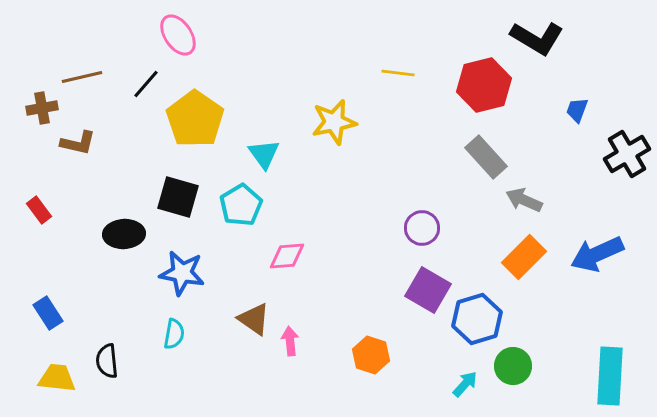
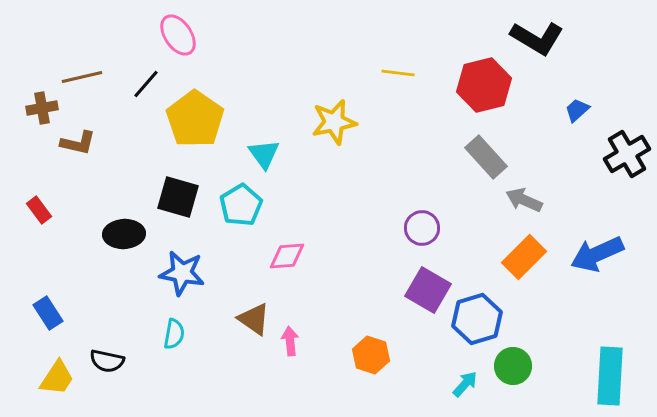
blue trapezoid: rotated 28 degrees clockwise
black semicircle: rotated 72 degrees counterclockwise
yellow trapezoid: rotated 117 degrees clockwise
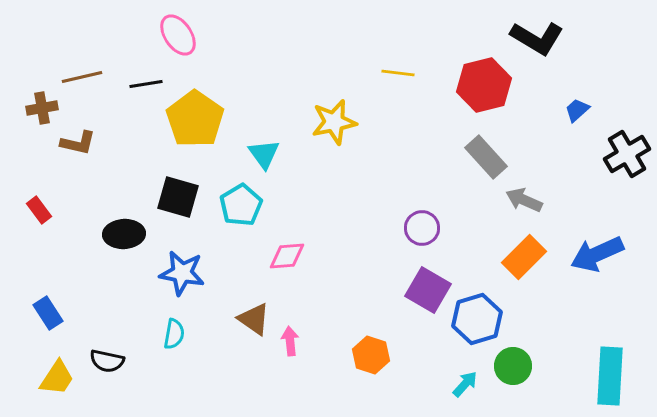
black line: rotated 40 degrees clockwise
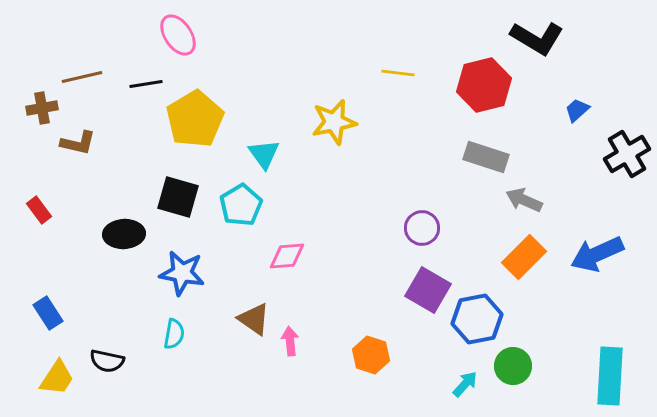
yellow pentagon: rotated 6 degrees clockwise
gray rectangle: rotated 30 degrees counterclockwise
blue hexagon: rotated 6 degrees clockwise
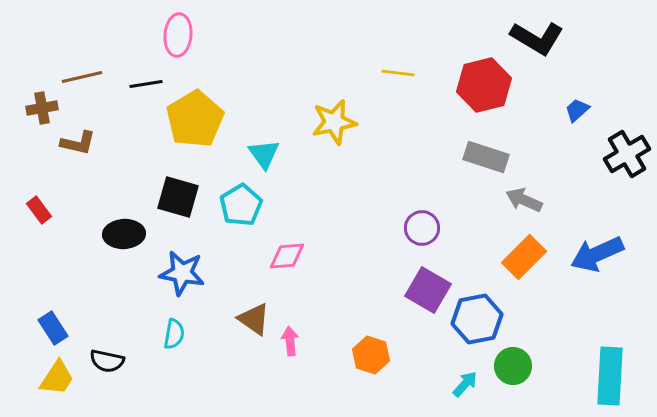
pink ellipse: rotated 39 degrees clockwise
blue rectangle: moved 5 px right, 15 px down
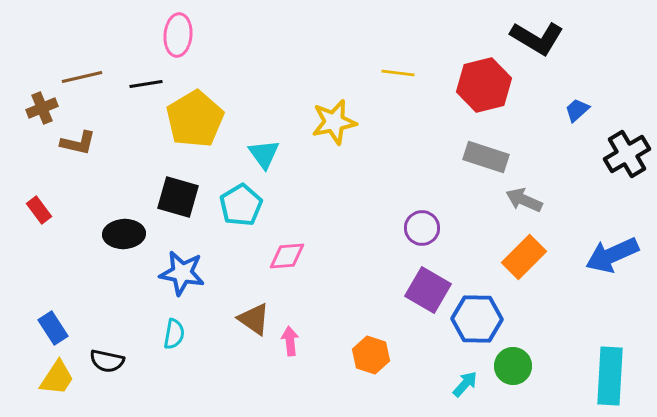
brown cross: rotated 12 degrees counterclockwise
blue arrow: moved 15 px right, 1 px down
blue hexagon: rotated 12 degrees clockwise
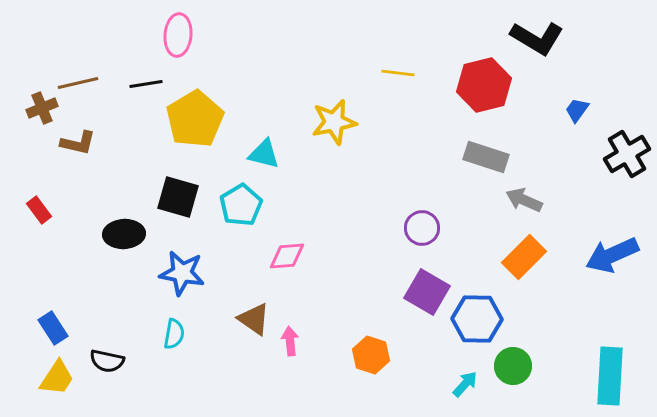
brown line: moved 4 px left, 6 px down
blue trapezoid: rotated 12 degrees counterclockwise
cyan triangle: rotated 40 degrees counterclockwise
purple square: moved 1 px left, 2 px down
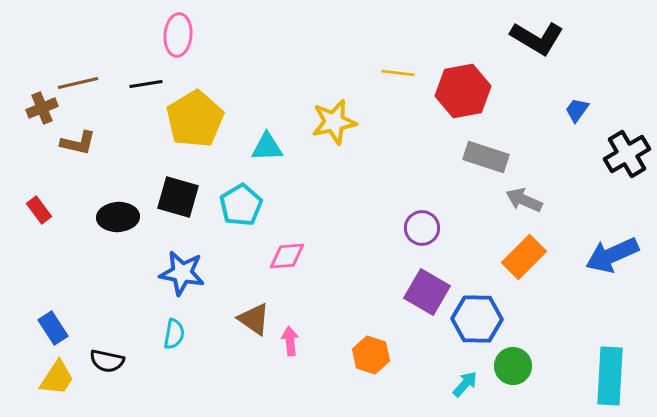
red hexagon: moved 21 px left, 6 px down; rotated 4 degrees clockwise
cyan triangle: moved 3 px right, 7 px up; rotated 16 degrees counterclockwise
black ellipse: moved 6 px left, 17 px up
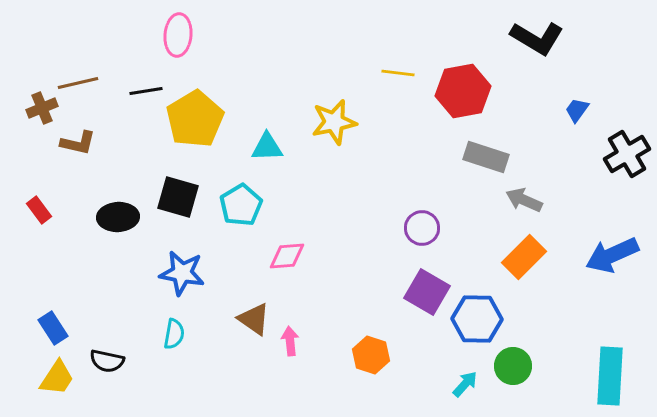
black line: moved 7 px down
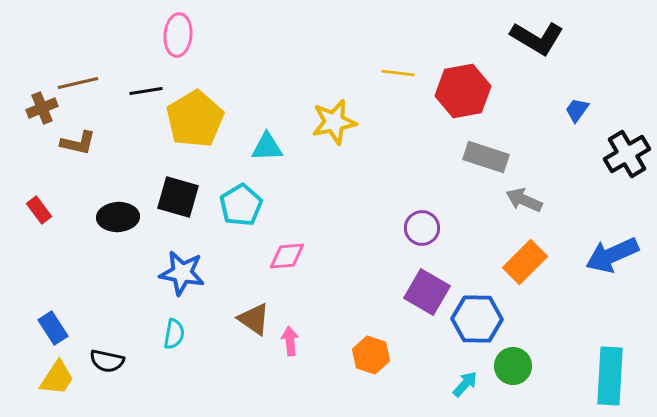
orange rectangle: moved 1 px right, 5 px down
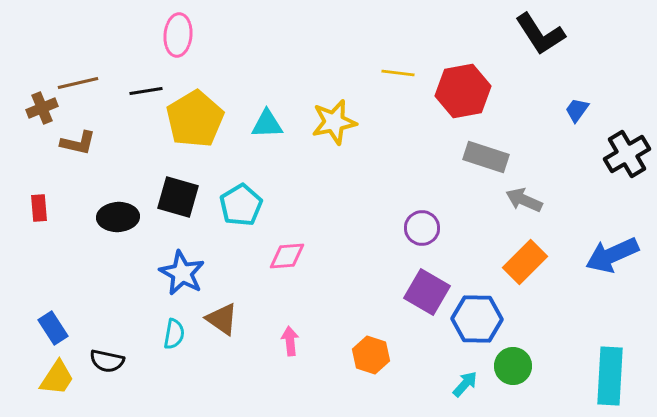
black L-shape: moved 3 px right, 4 px up; rotated 26 degrees clockwise
cyan triangle: moved 23 px up
red rectangle: moved 2 px up; rotated 32 degrees clockwise
blue star: rotated 18 degrees clockwise
brown triangle: moved 32 px left
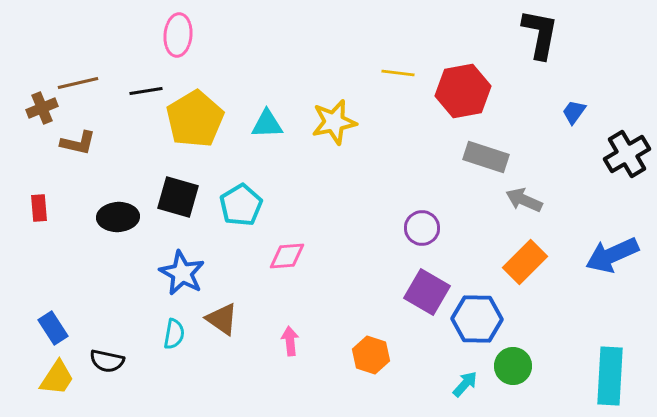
black L-shape: rotated 136 degrees counterclockwise
blue trapezoid: moved 3 px left, 2 px down
